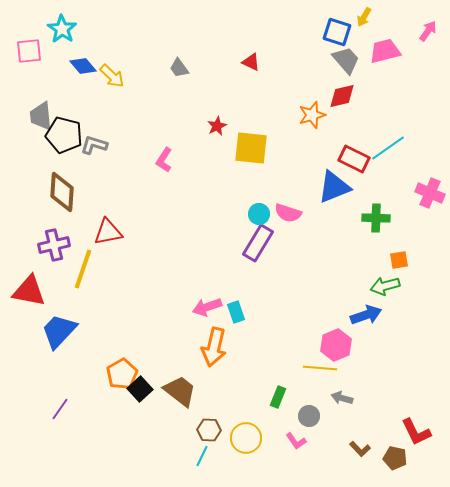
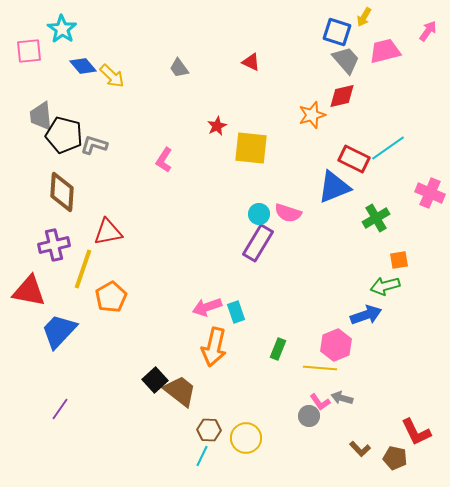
green cross at (376, 218): rotated 32 degrees counterclockwise
orange pentagon at (122, 374): moved 11 px left, 77 px up
black square at (140, 389): moved 15 px right, 9 px up
green rectangle at (278, 397): moved 48 px up
pink L-shape at (296, 441): moved 24 px right, 39 px up
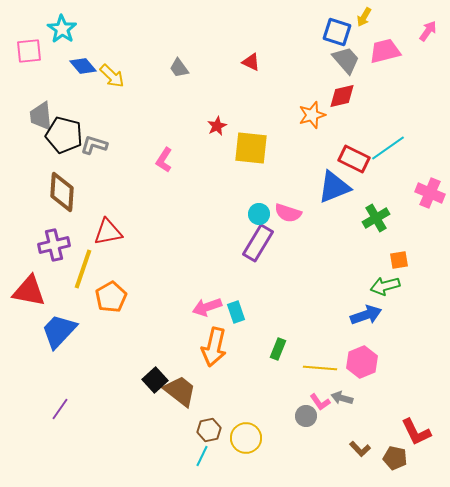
pink hexagon at (336, 345): moved 26 px right, 17 px down
gray circle at (309, 416): moved 3 px left
brown hexagon at (209, 430): rotated 15 degrees counterclockwise
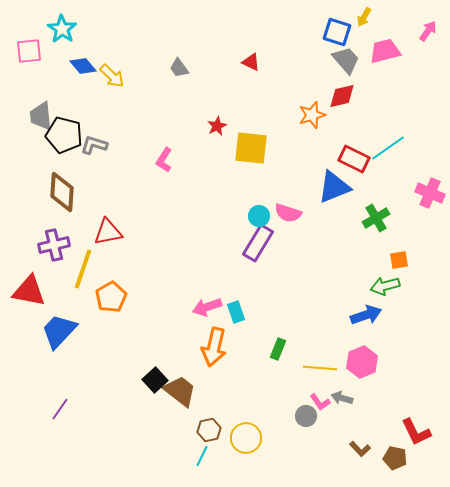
cyan circle at (259, 214): moved 2 px down
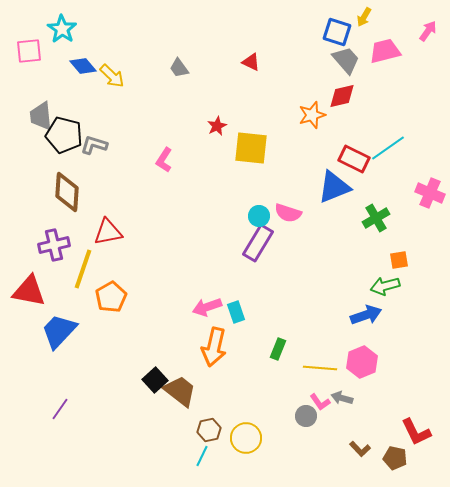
brown diamond at (62, 192): moved 5 px right
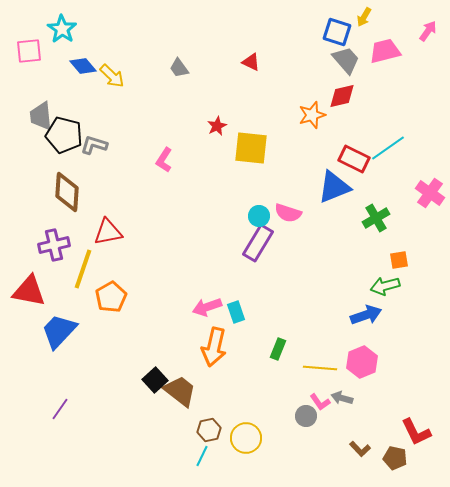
pink cross at (430, 193): rotated 12 degrees clockwise
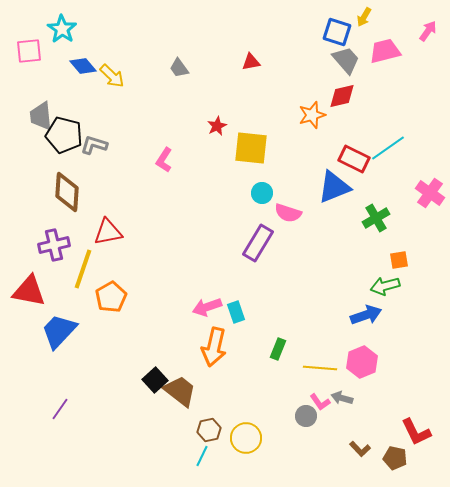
red triangle at (251, 62): rotated 36 degrees counterclockwise
cyan circle at (259, 216): moved 3 px right, 23 px up
